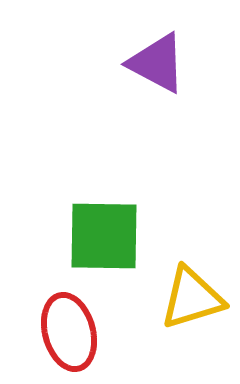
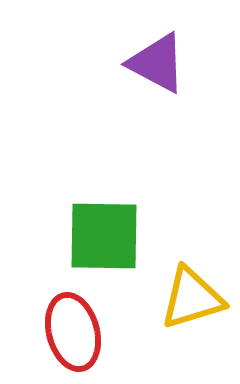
red ellipse: moved 4 px right
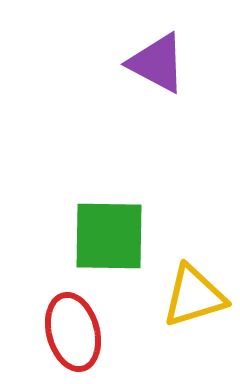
green square: moved 5 px right
yellow triangle: moved 2 px right, 2 px up
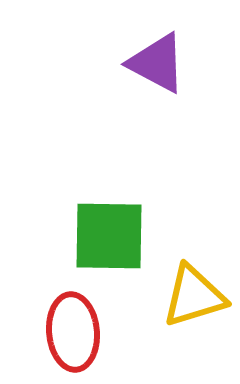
red ellipse: rotated 10 degrees clockwise
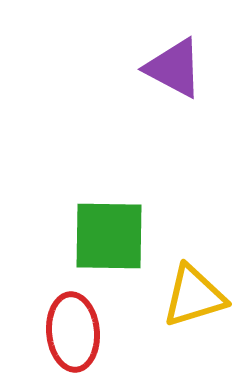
purple triangle: moved 17 px right, 5 px down
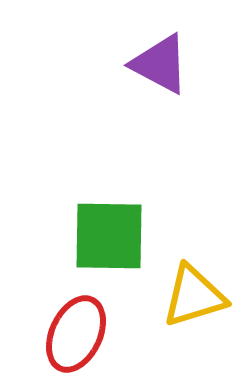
purple triangle: moved 14 px left, 4 px up
red ellipse: moved 3 px right, 2 px down; rotated 30 degrees clockwise
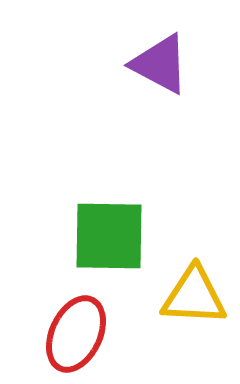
yellow triangle: rotated 20 degrees clockwise
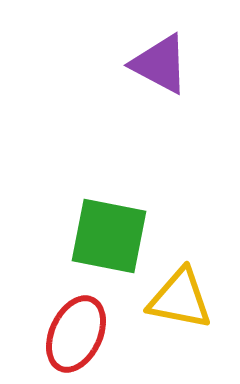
green square: rotated 10 degrees clockwise
yellow triangle: moved 14 px left, 3 px down; rotated 8 degrees clockwise
